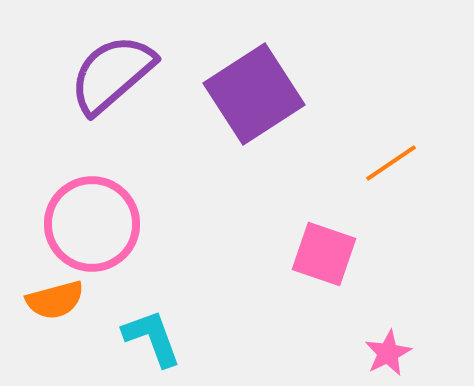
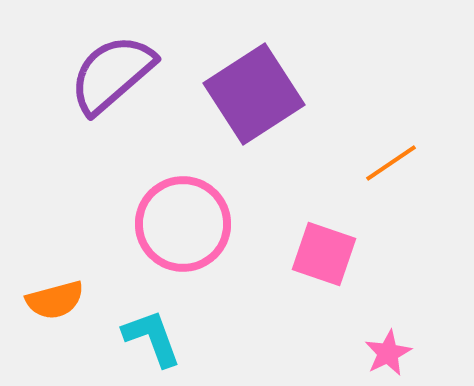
pink circle: moved 91 px right
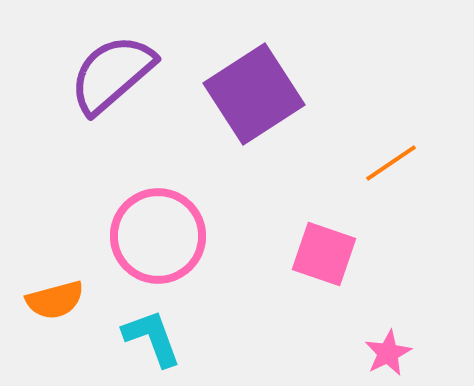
pink circle: moved 25 px left, 12 px down
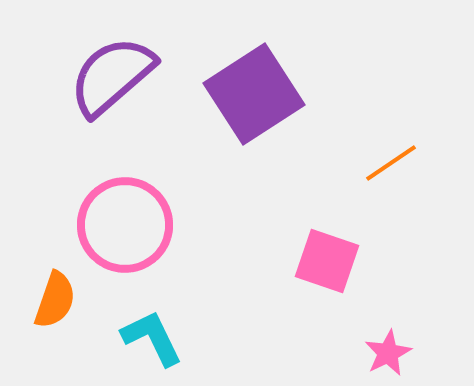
purple semicircle: moved 2 px down
pink circle: moved 33 px left, 11 px up
pink square: moved 3 px right, 7 px down
orange semicircle: rotated 56 degrees counterclockwise
cyan L-shape: rotated 6 degrees counterclockwise
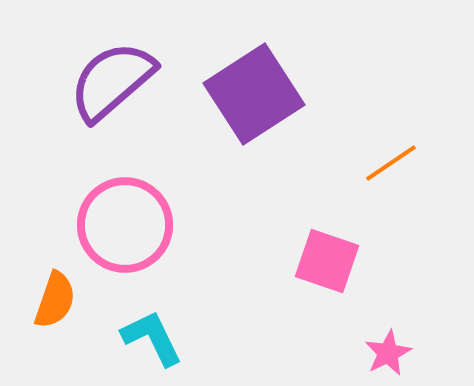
purple semicircle: moved 5 px down
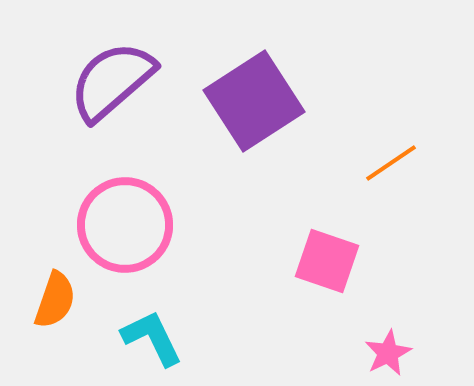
purple square: moved 7 px down
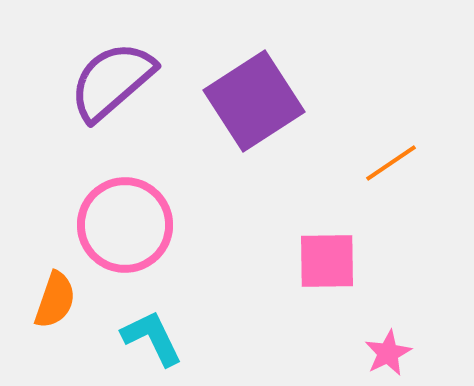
pink square: rotated 20 degrees counterclockwise
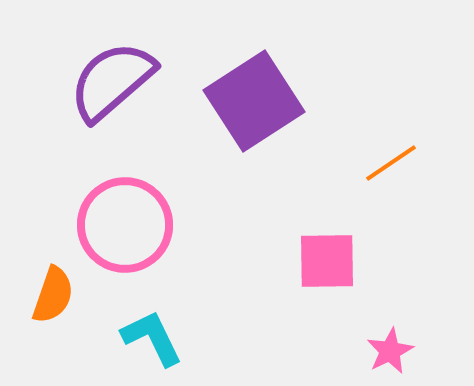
orange semicircle: moved 2 px left, 5 px up
pink star: moved 2 px right, 2 px up
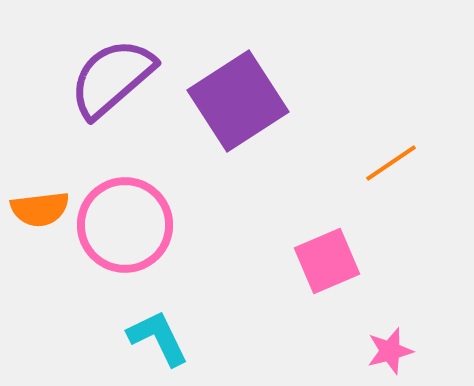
purple semicircle: moved 3 px up
purple square: moved 16 px left
pink square: rotated 22 degrees counterclockwise
orange semicircle: moved 13 px left, 86 px up; rotated 64 degrees clockwise
cyan L-shape: moved 6 px right
pink star: rotated 12 degrees clockwise
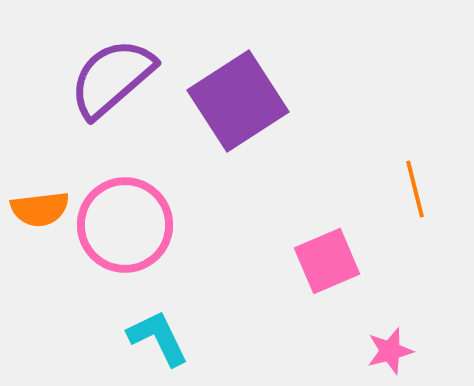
orange line: moved 24 px right, 26 px down; rotated 70 degrees counterclockwise
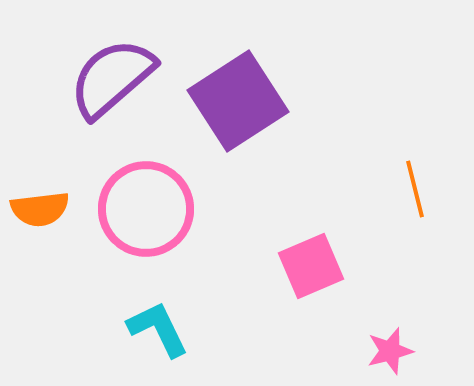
pink circle: moved 21 px right, 16 px up
pink square: moved 16 px left, 5 px down
cyan L-shape: moved 9 px up
